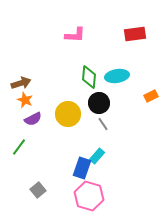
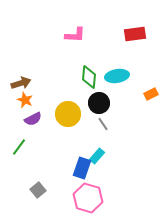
orange rectangle: moved 2 px up
pink hexagon: moved 1 px left, 2 px down
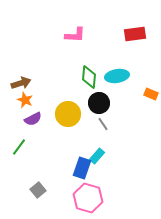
orange rectangle: rotated 48 degrees clockwise
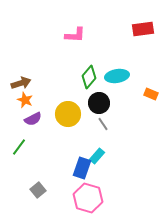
red rectangle: moved 8 px right, 5 px up
green diamond: rotated 35 degrees clockwise
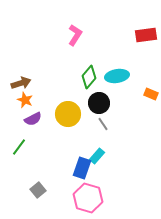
red rectangle: moved 3 px right, 6 px down
pink L-shape: rotated 60 degrees counterclockwise
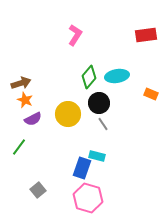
cyan rectangle: rotated 63 degrees clockwise
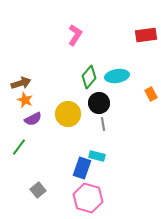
orange rectangle: rotated 40 degrees clockwise
gray line: rotated 24 degrees clockwise
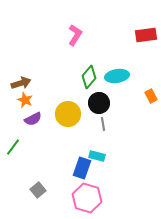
orange rectangle: moved 2 px down
green line: moved 6 px left
pink hexagon: moved 1 px left
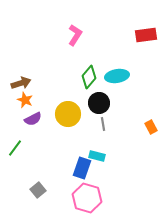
orange rectangle: moved 31 px down
green line: moved 2 px right, 1 px down
